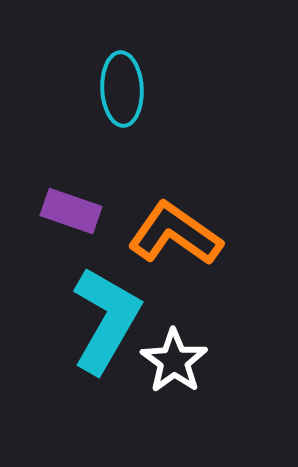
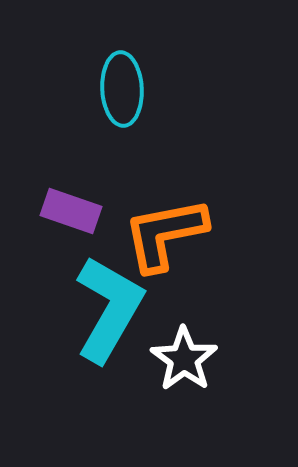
orange L-shape: moved 10 px left; rotated 46 degrees counterclockwise
cyan L-shape: moved 3 px right, 11 px up
white star: moved 10 px right, 2 px up
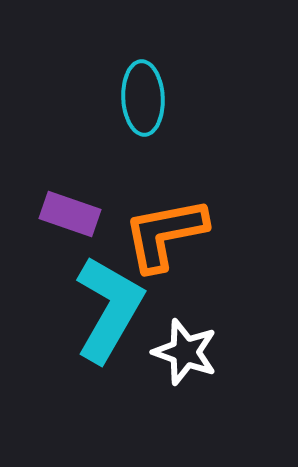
cyan ellipse: moved 21 px right, 9 px down
purple rectangle: moved 1 px left, 3 px down
white star: moved 1 px right, 7 px up; rotated 16 degrees counterclockwise
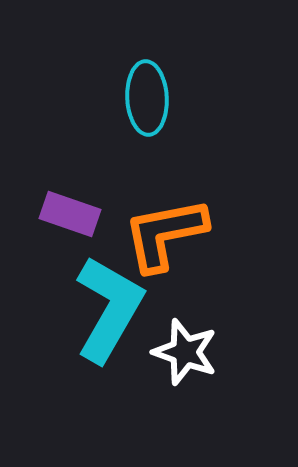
cyan ellipse: moved 4 px right
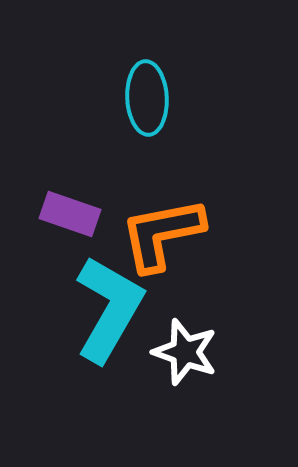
orange L-shape: moved 3 px left
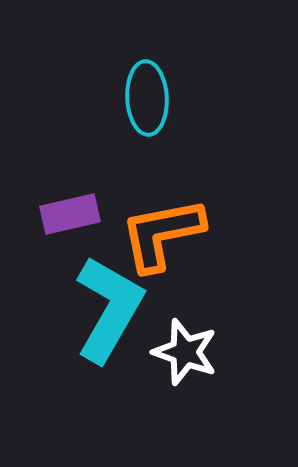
purple rectangle: rotated 32 degrees counterclockwise
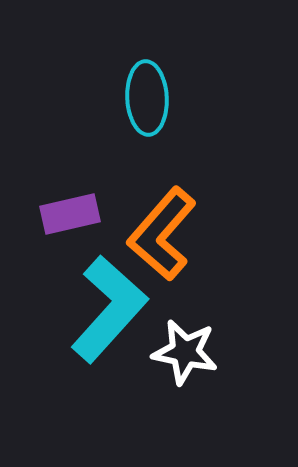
orange L-shape: rotated 38 degrees counterclockwise
cyan L-shape: rotated 12 degrees clockwise
white star: rotated 8 degrees counterclockwise
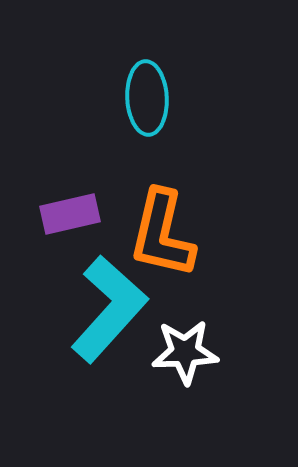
orange L-shape: rotated 28 degrees counterclockwise
white star: rotated 14 degrees counterclockwise
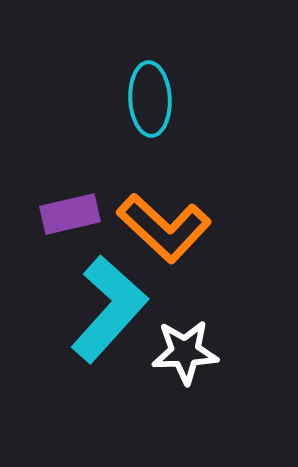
cyan ellipse: moved 3 px right, 1 px down
orange L-shape: moved 2 px right, 6 px up; rotated 60 degrees counterclockwise
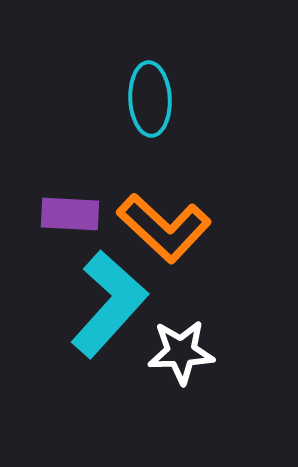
purple rectangle: rotated 16 degrees clockwise
cyan L-shape: moved 5 px up
white star: moved 4 px left
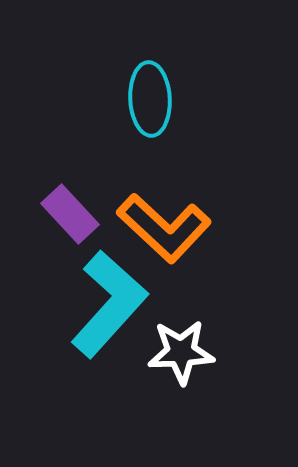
purple rectangle: rotated 44 degrees clockwise
